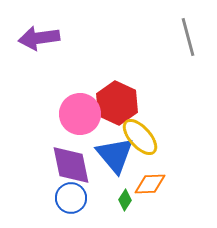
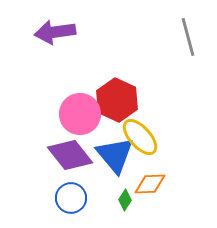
purple arrow: moved 16 px right, 6 px up
red hexagon: moved 3 px up
purple diamond: moved 1 px left, 10 px up; rotated 27 degrees counterclockwise
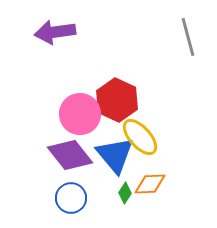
green diamond: moved 7 px up
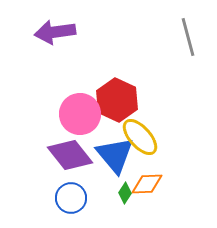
orange diamond: moved 3 px left
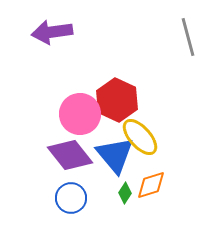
purple arrow: moved 3 px left
orange diamond: moved 4 px right, 1 px down; rotated 16 degrees counterclockwise
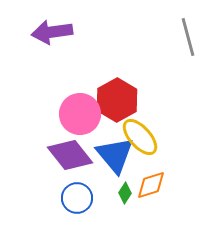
red hexagon: rotated 6 degrees clockwise
blue circle: moved 6 px right
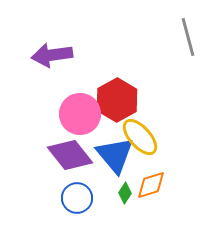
purple arrow: moved 23 px down
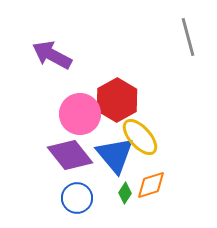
purple arrow: rotated 36 degrees clockwise
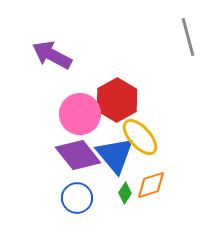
purple diamond: moved 8 px right
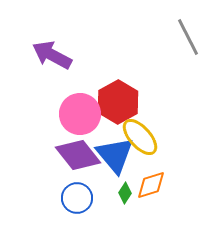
gray line: rotated 12 degrees counterclockwise
red hexagon: moved 1 px right, 2 px down
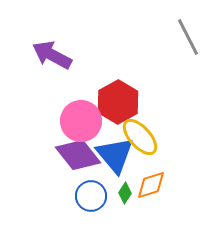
pink circle: moved 1 px right, 7 px down
blue circle: moved 14 px right, 2 px up
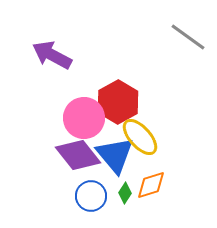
gray line: rotated 27 degrees counterclockwise
pink circle: moved 3 px right, 3 px up
